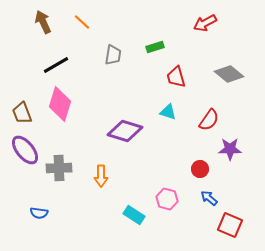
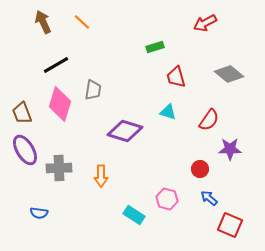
gray trapezoid: moved 20 px left, 35 px down
purple ellipse: rotated 8 degrees clockwise
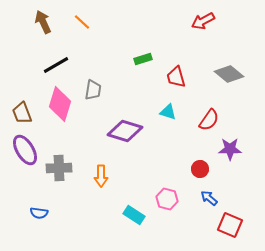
red arrow: moved 2 px left, 2 px up
green rectangle: moved 12 px left, 12 px down
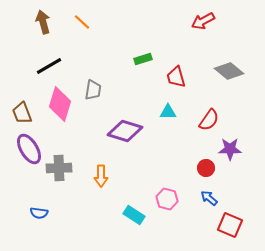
brown arrow: rotated 10 degrees clockwise
black line: moved 7 px left, 1 px down
gray diamond: moved 3 px up
cyan triangle: rotated 18 degrees counterclockwise
purple ellipse: moved 4 px right, 1 px up
red circle: moved 6 px right, 1 px up
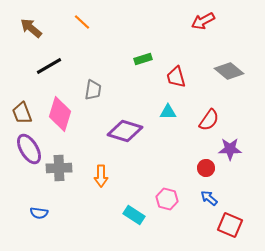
brown arrow: moved 12 px left, 6 px down; rotated 35 degrees counterclockwise
pink diamond: moved 10 px down
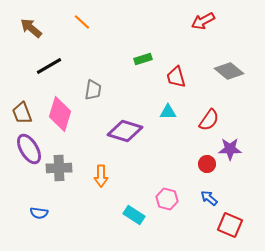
red circle: moved 1 px right, 4 px up
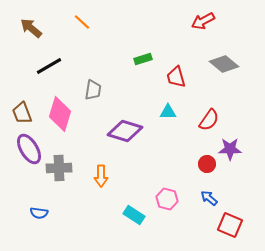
gray diamond: moved 5 px left, 7 px up
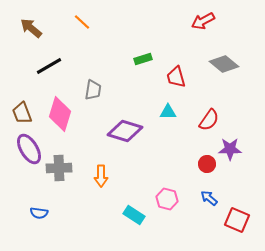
red square: moved 7 px right, 5 px up
